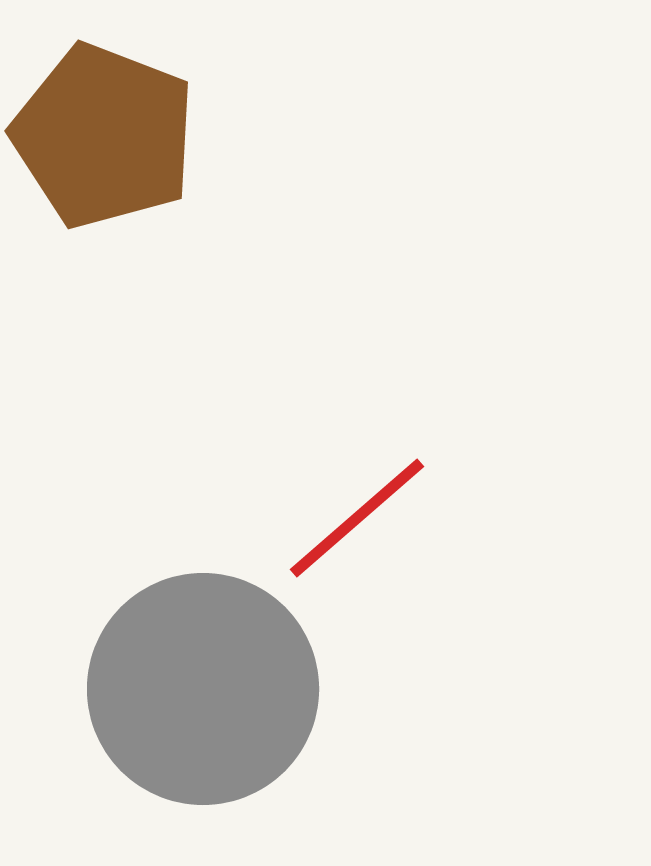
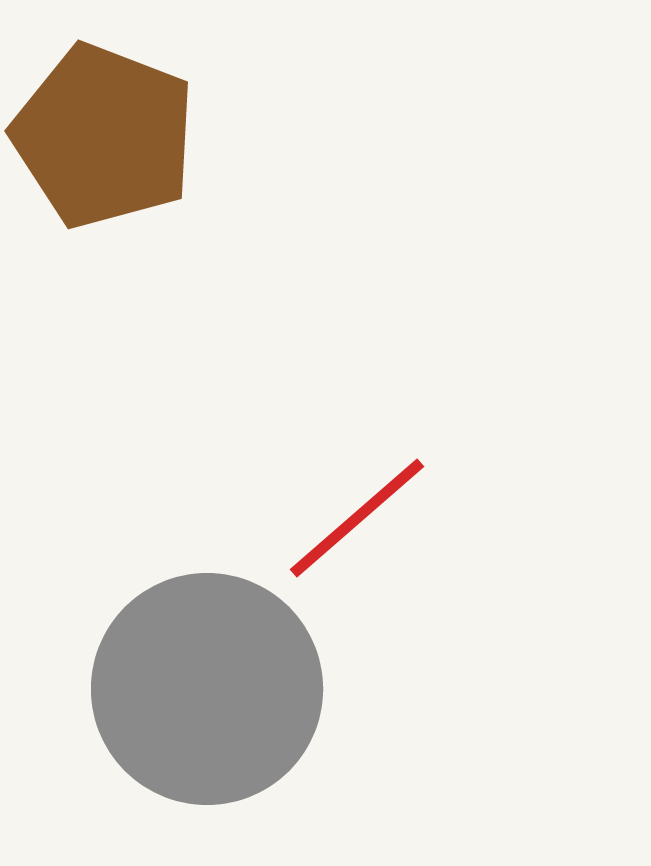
gray circle: moved 4 px right
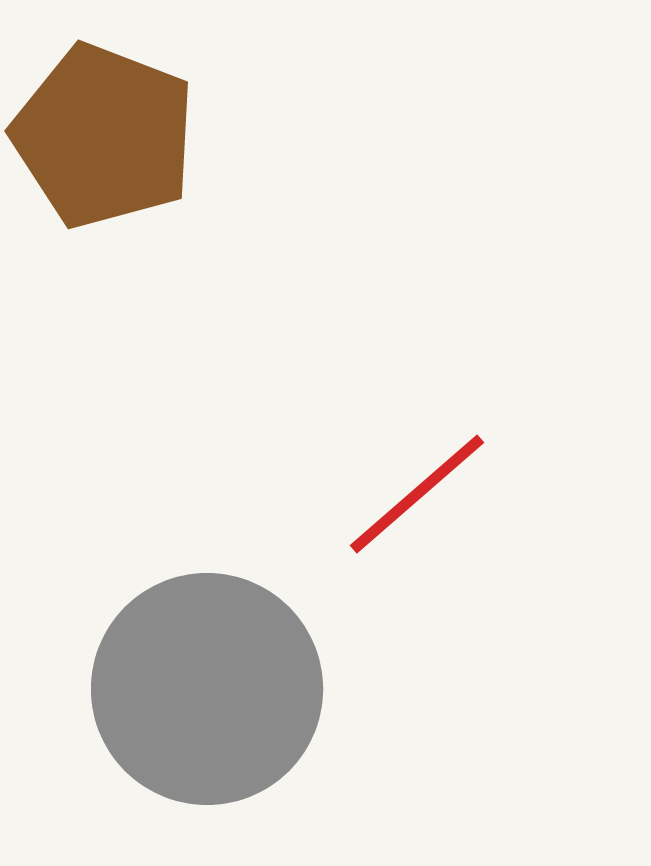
red line: moved 60 px right, 24 px up
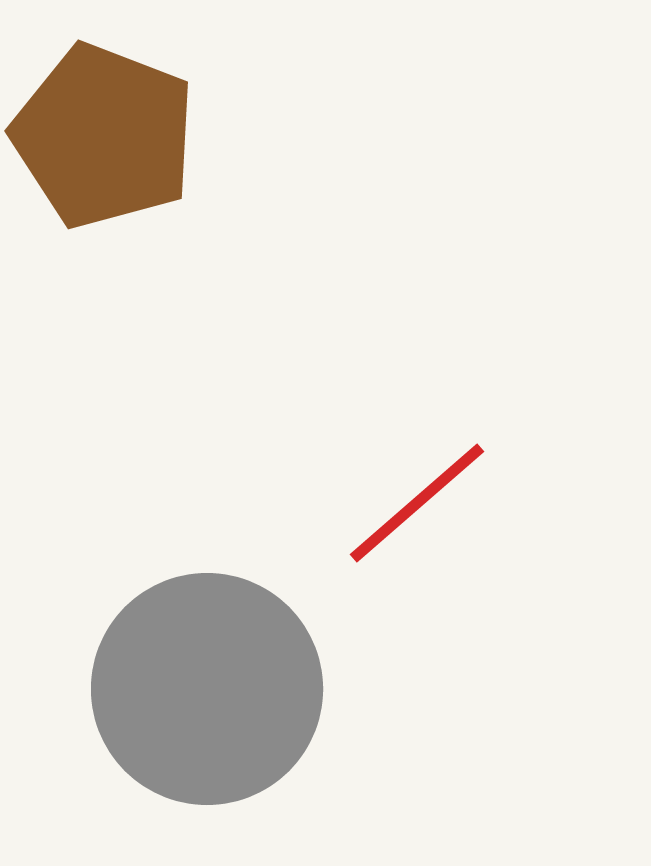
red line: moved 9 px down
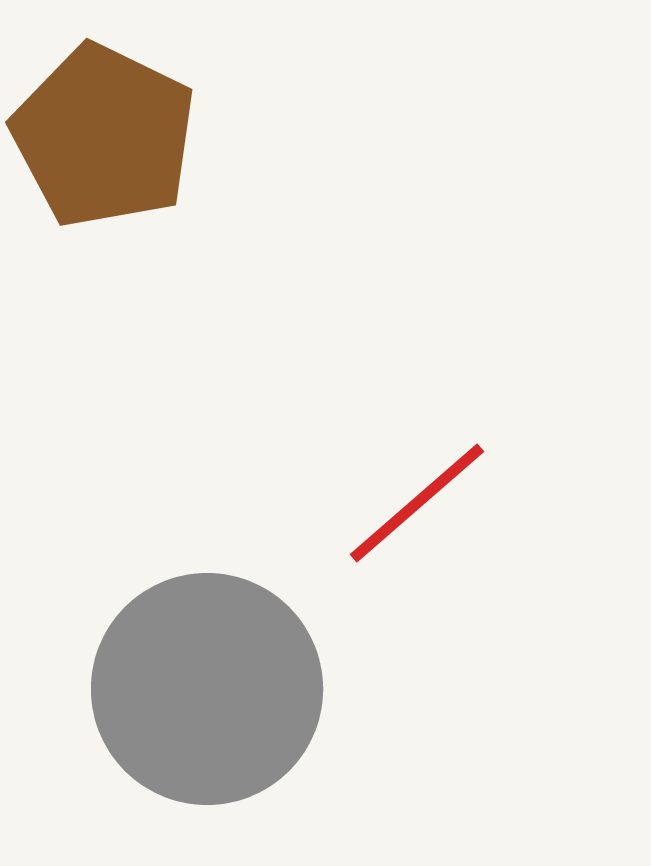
brown pentagon: rotated 5 degrees clockwise
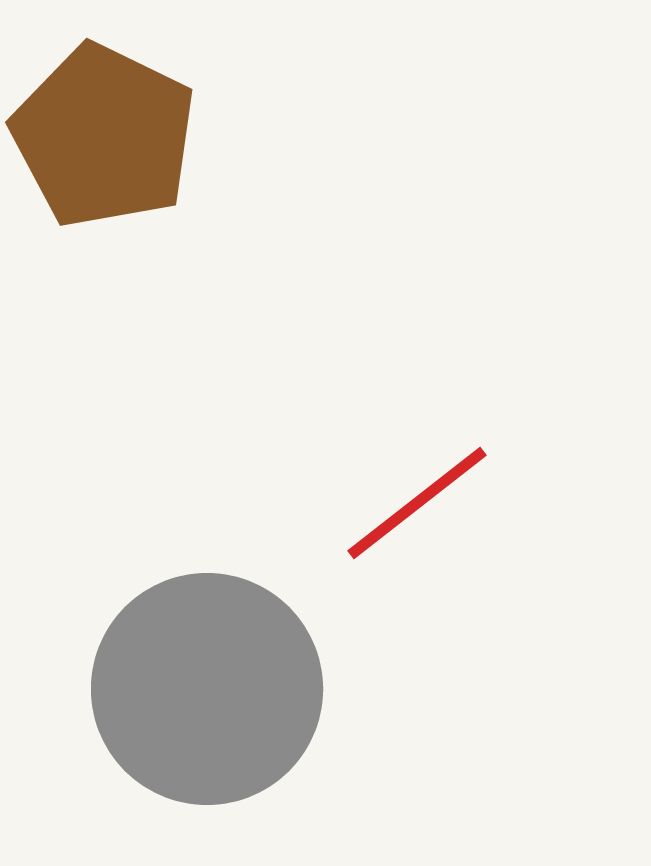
red line: rotated 3 degrees clockwise
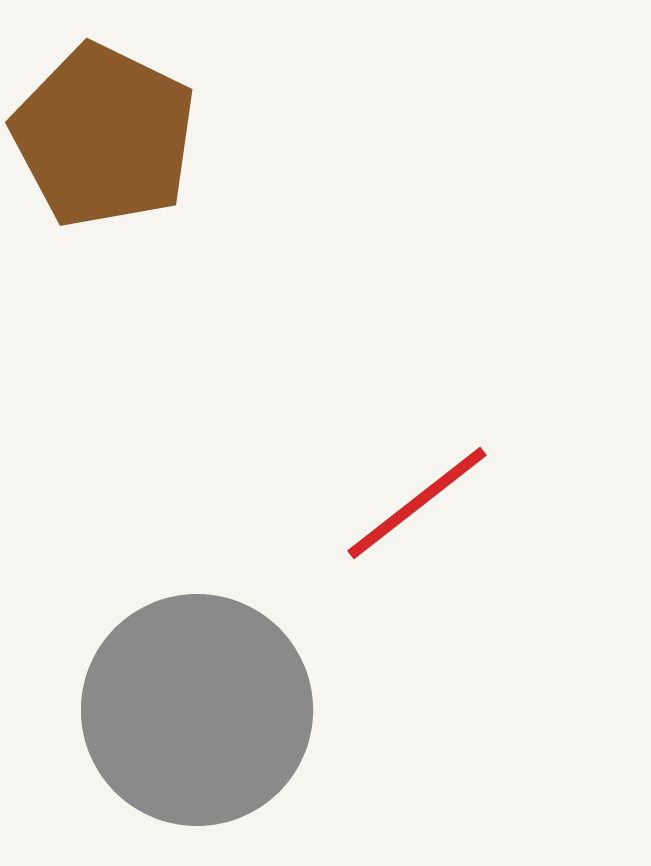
gray circle: moved 10 px left, 21 px down
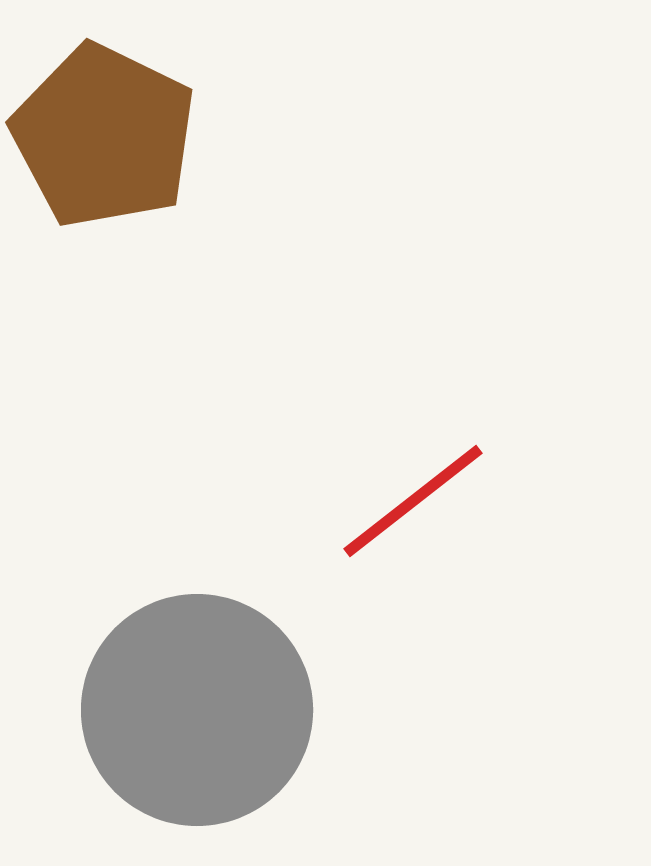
red line: moved 4 px left, 2 px up
